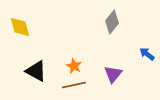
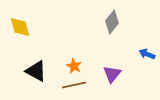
blue arrow: rotated 14 degrees counterclockwise
purple triangle: moved 1 px left
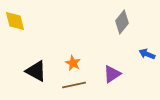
gray diamond: moved 10 px right
yellow diamond: moved 5 px left, 6 px up
orange star: moved 1 px left, 3 px up
purple triangle: rotated 18 degrees clockwise
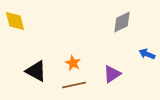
gray diamond: rotated 25 degrees clockwise
